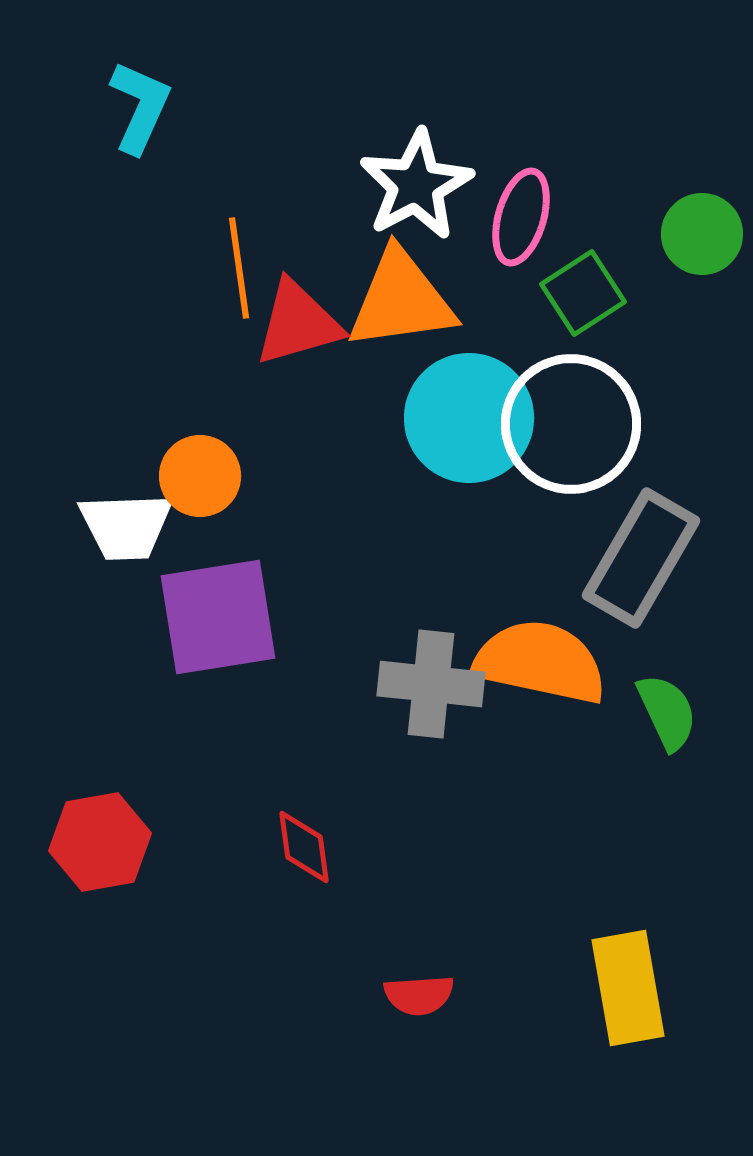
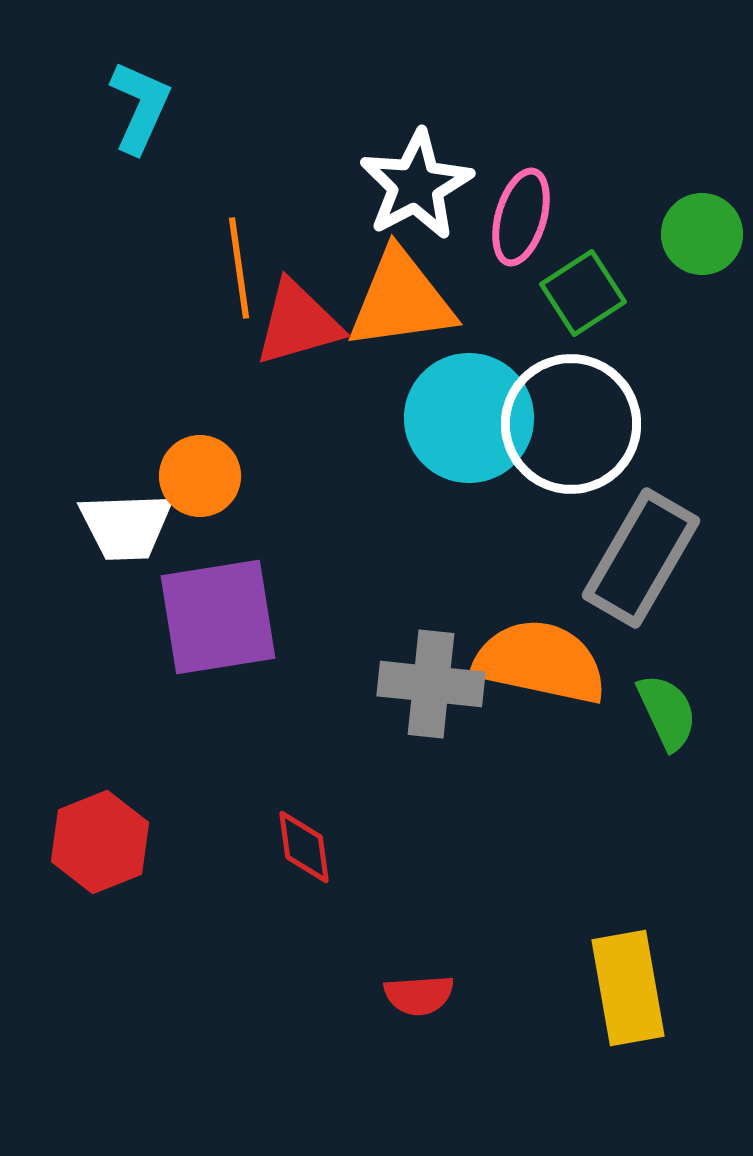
red hexagon: rotated 12 degrees counterclockwise
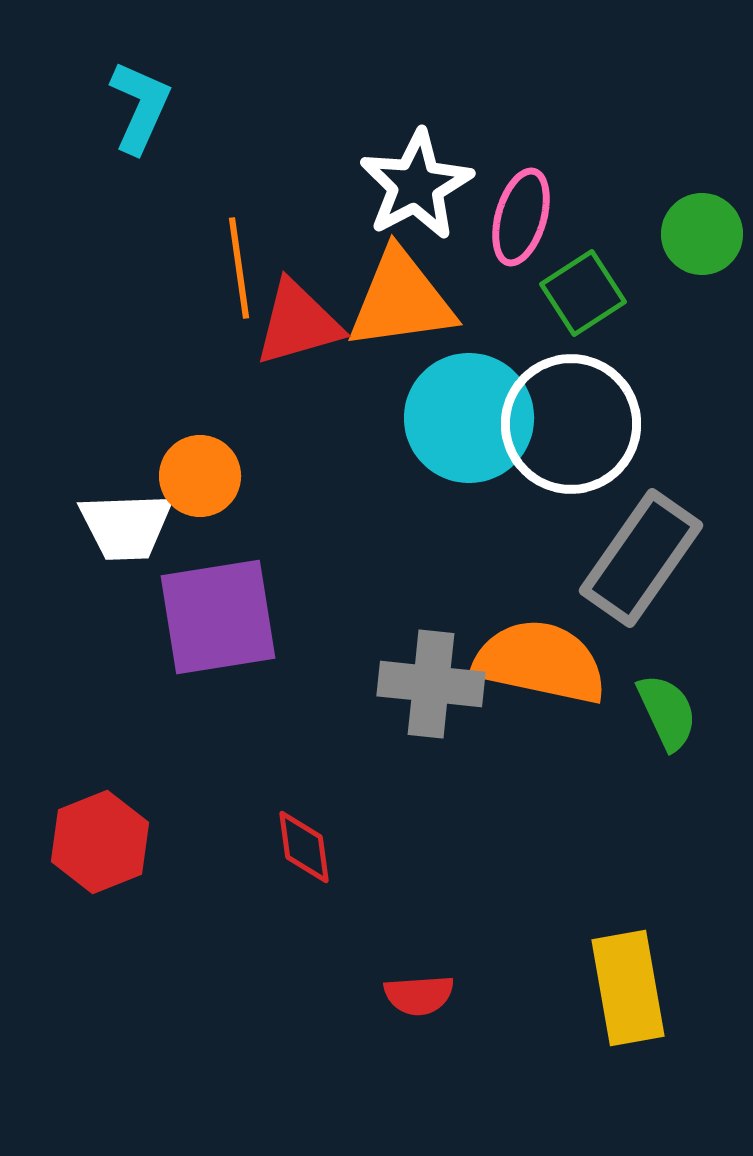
gray rectangle: rotated 5 degrees clockwise
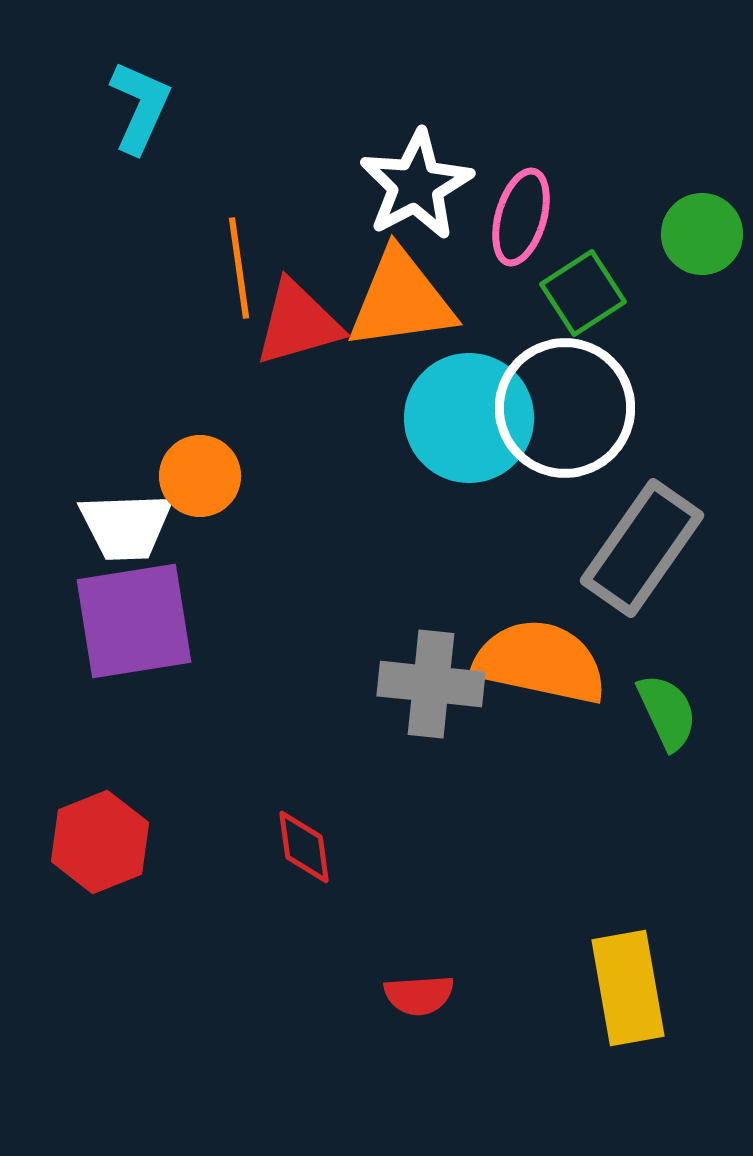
white circle: moved 6 px left, 16 px up
gray rectangle: moved 1 px right, 10 px up
purple square: moved 84 px left, 4 px down
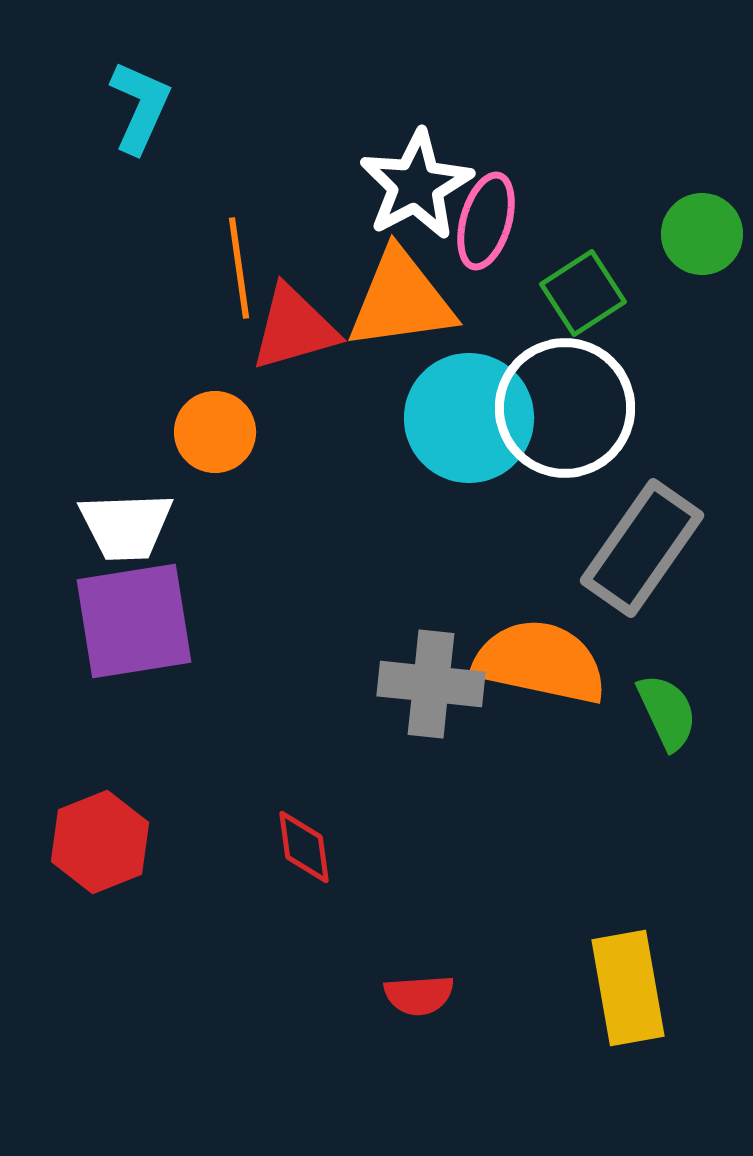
pink ellipse: moved 35 px left, 4 px down
red triangle: moved 4 px left, 5 px down
orange circle: moved 15 px right, 44 px up
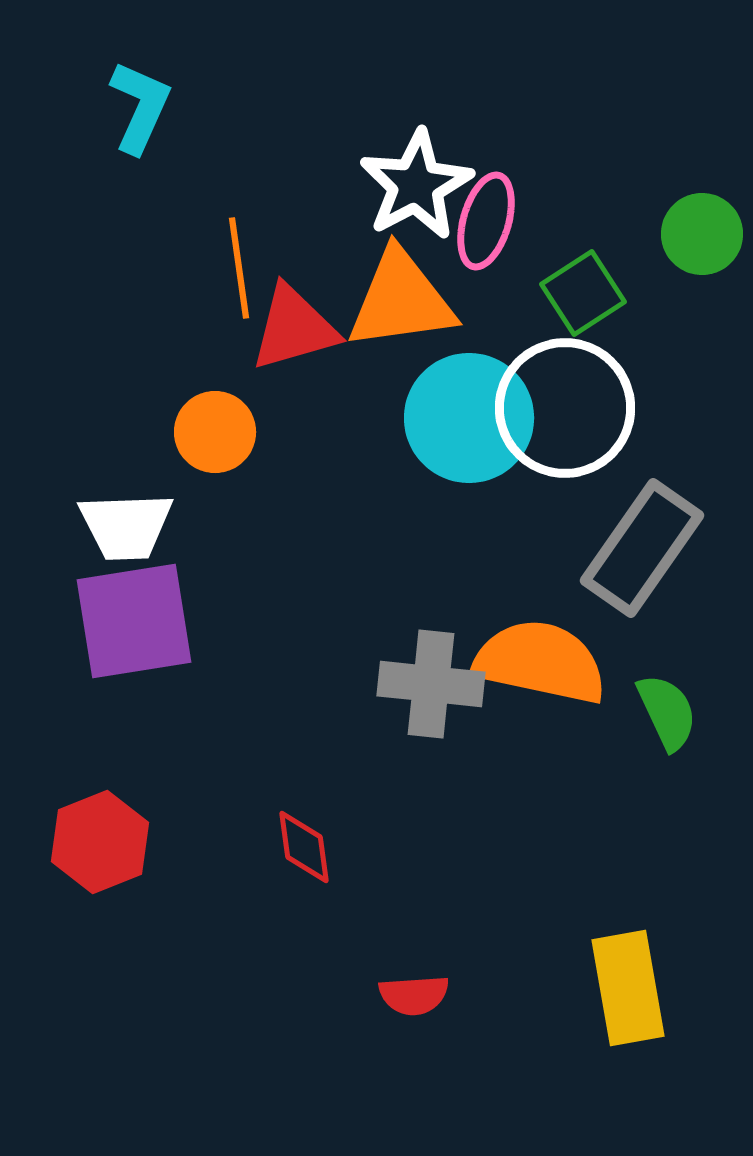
red semicircle: moved 5 px left
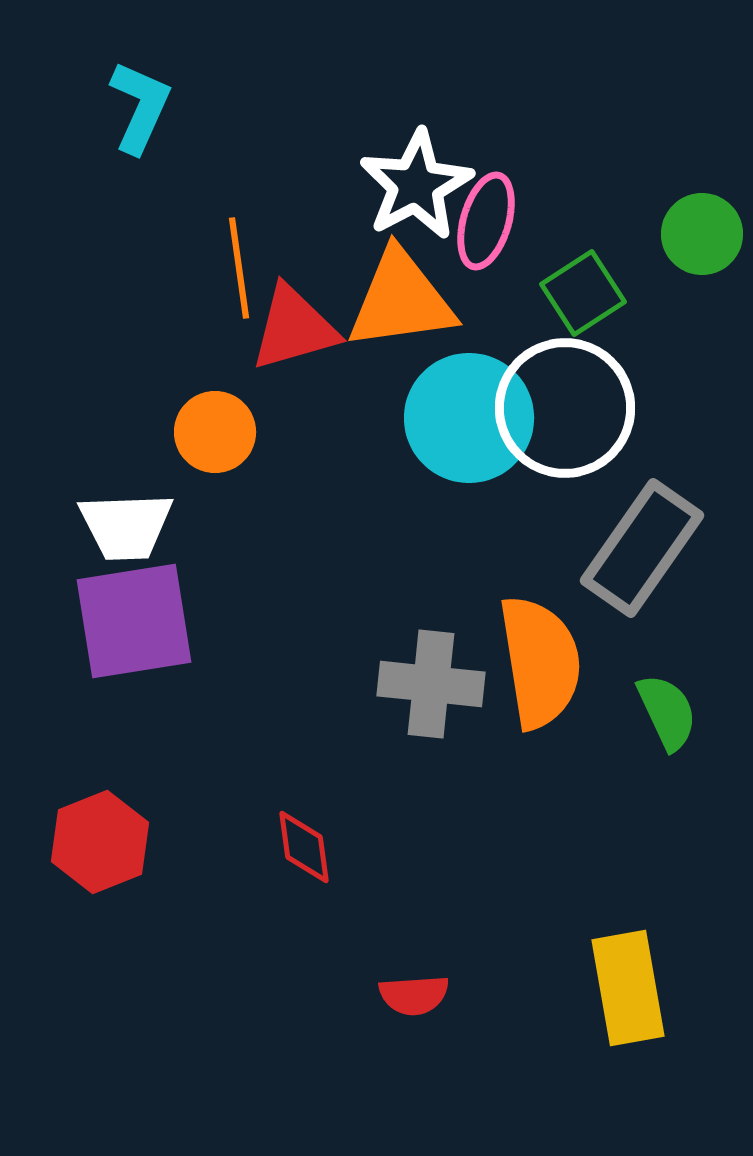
orange semicircle: rotated 69 degrees clockwise
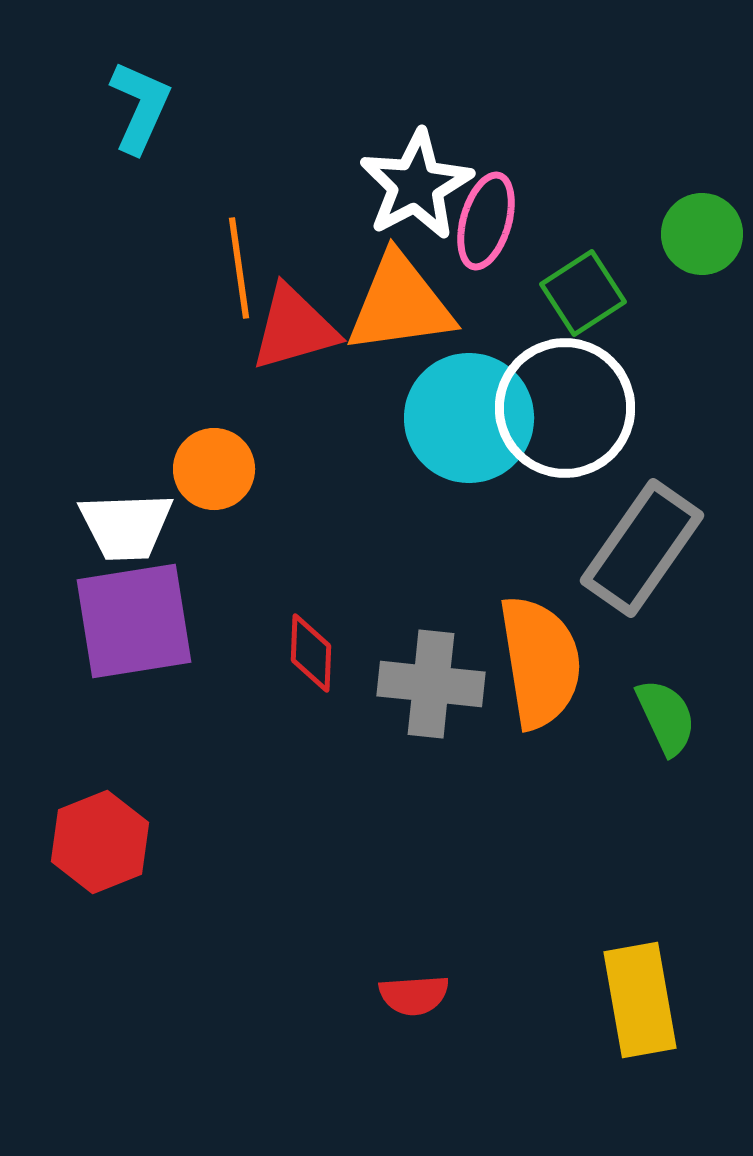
orange triangle: moved 1 px left, 4 px down
orange circle: moved 1 px left, 37 px down
green semicircle: moved 1 px left, 5 px down
red diamond: moved 7 px right, 194 px up; rotated 10 degrees clockwise
yellow rectangle: moved 12 px right, 12 px down
